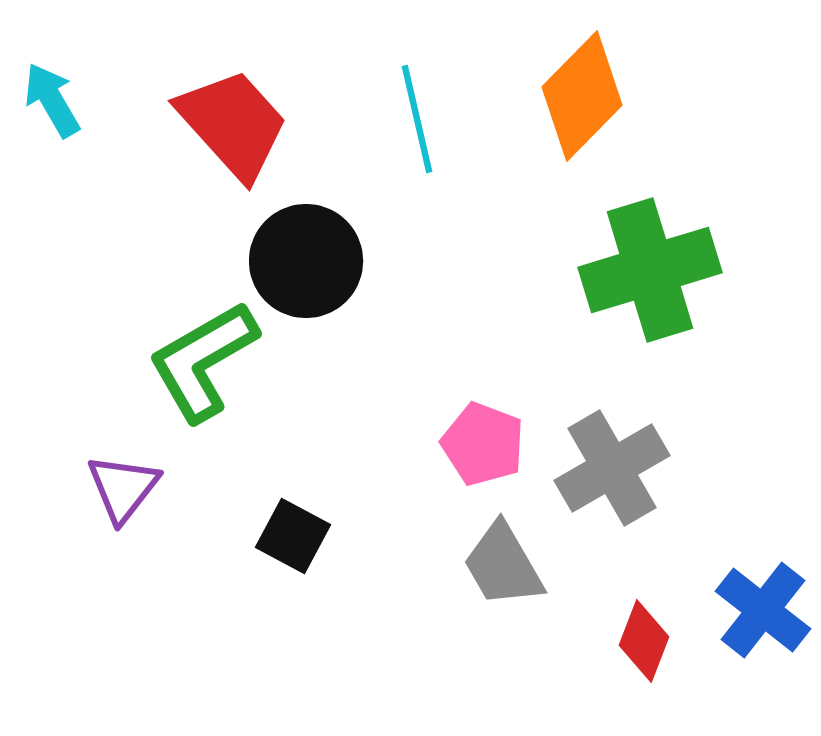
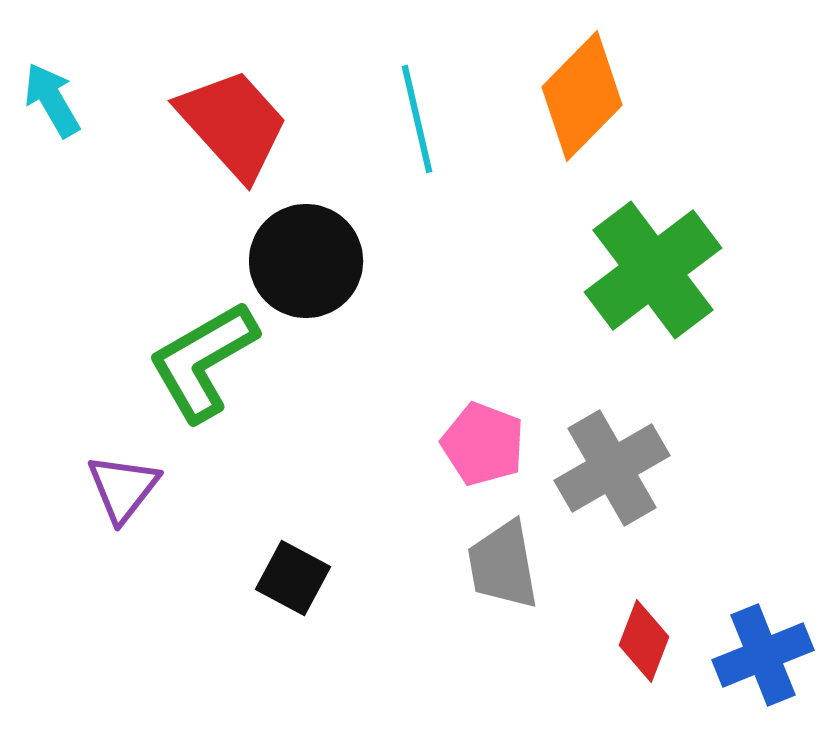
green cross: moved 3 px right; rotated 20 degrees counterclockwise
black square: moved 42 px down
gray trapezoid: rotated 20 degrees clockwise
blue cross: moved 45 px down; rotated 30 degrees clockwise
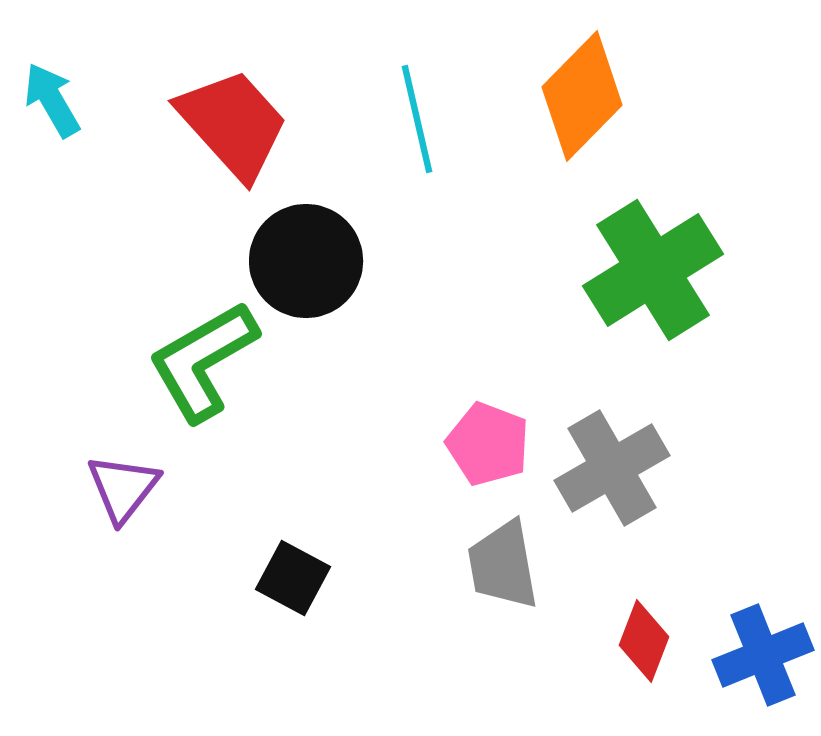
green cross: rotated 5 degrees clockwise
pink pentagon: moved 5 px right
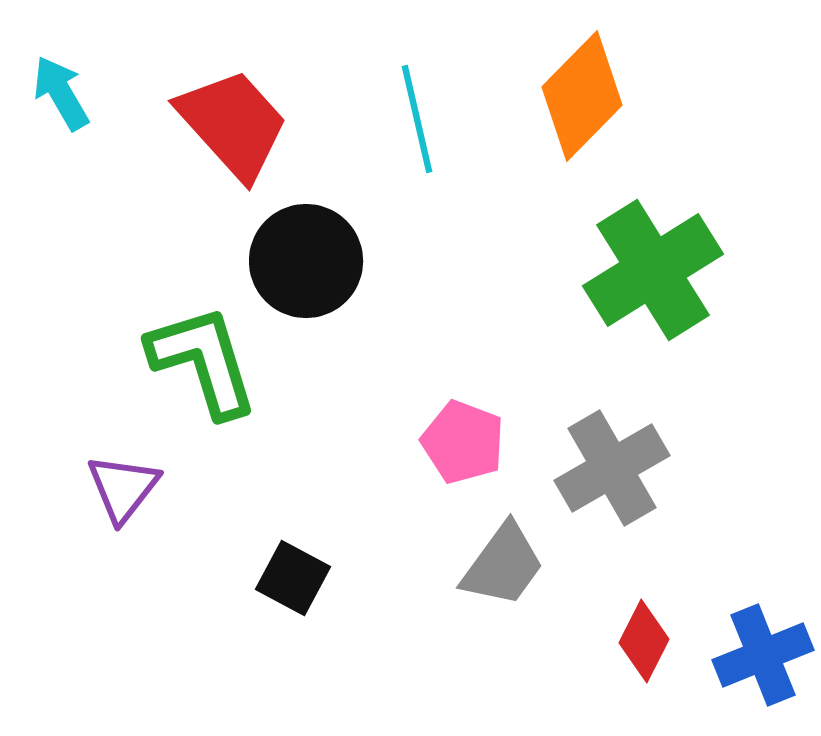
cyan arrow: moved 9 px right, 7 px up
green L-shape: rotated 103 degrees clockwise
pink pentagon: moved 25 px left, 2 px up
gray trapezoid: rotated 134 degrees counterclockwise
red diamond: rotated 6 degrees clockwise
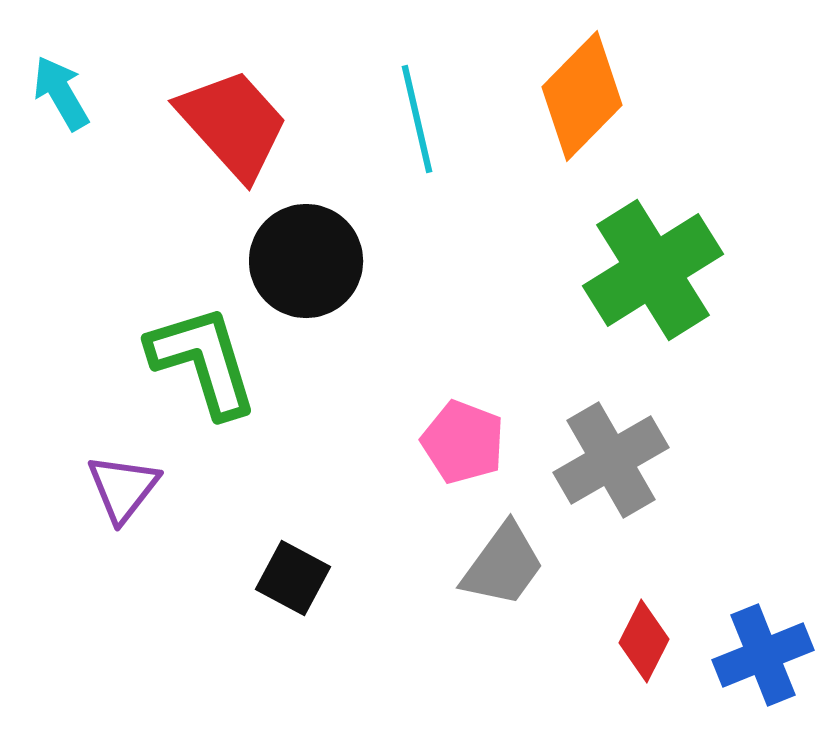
gray cross: moved 1 px left, 8 px up
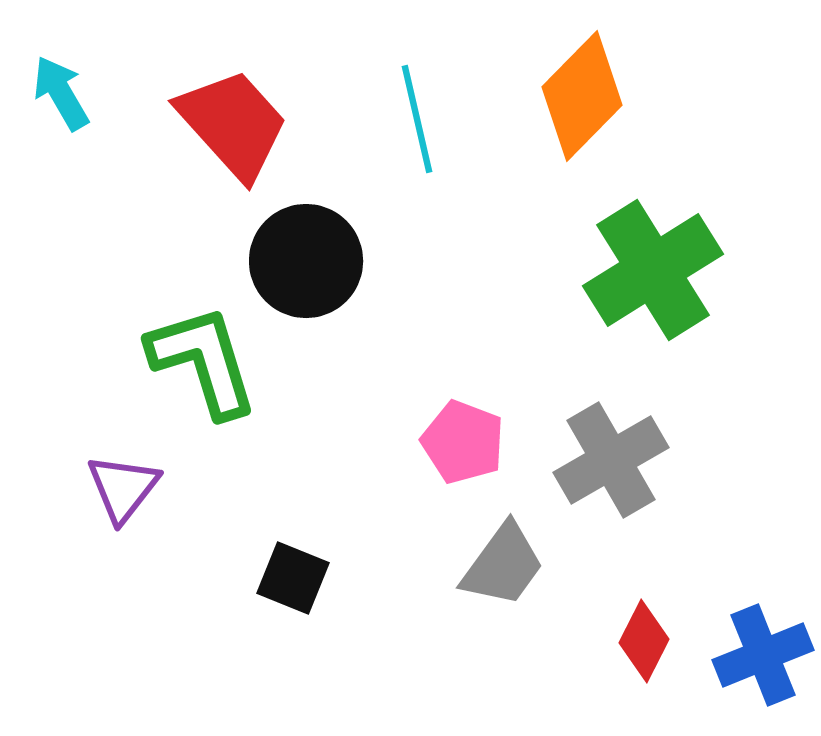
black square: rotated 6 degrees counterclockwise
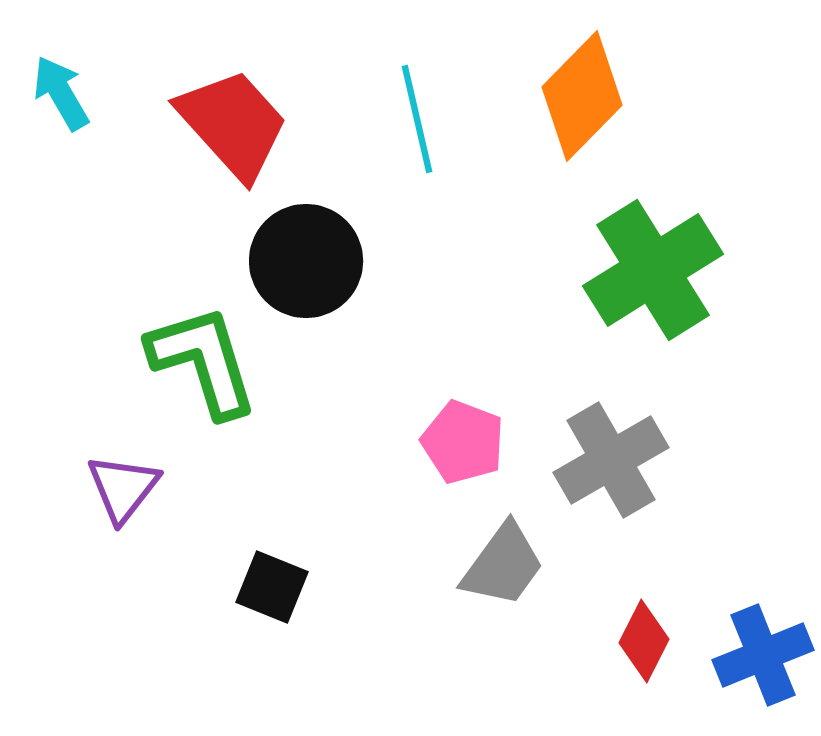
black square: moved 21 px left, 9 px down
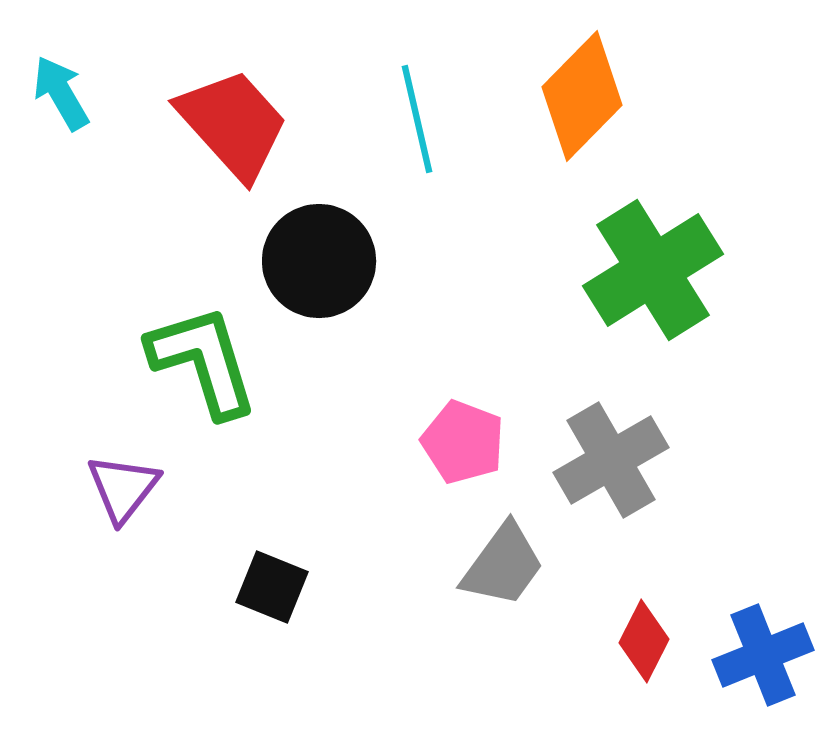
black circle: moved 13 px right
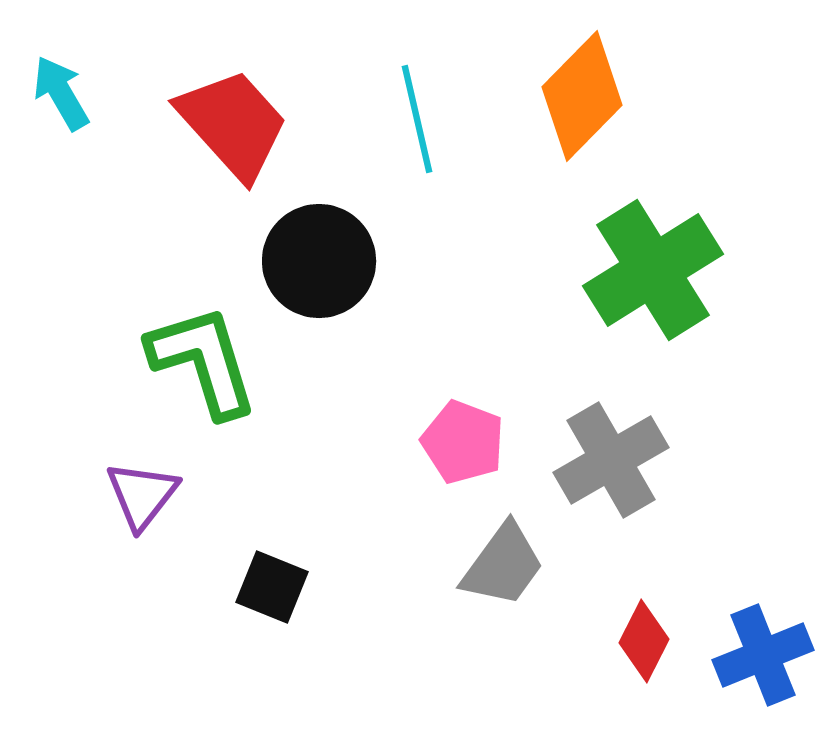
purple triangle: moved 19 px right, 7 px down
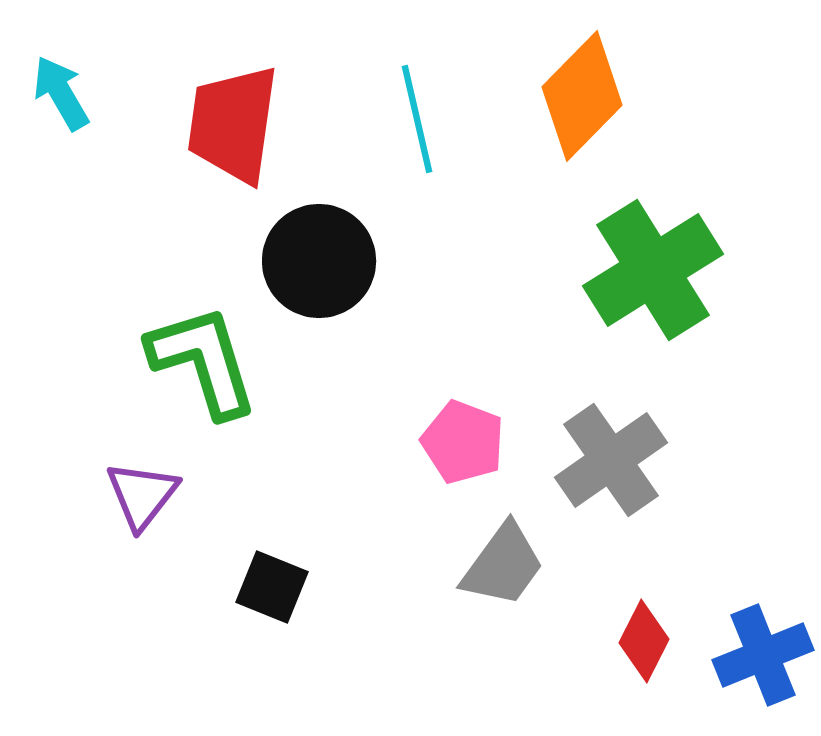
red trapezoid: rotated 130 degrees counterclockwise
gray cross: rotated 5 degrees counterclockwise
